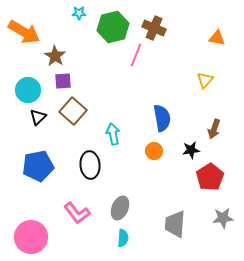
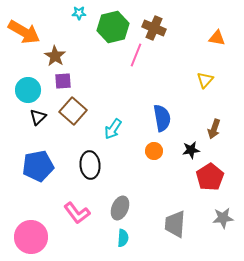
cyan arrow: moved 5 px up; rotated 135 degrees counterclockwise
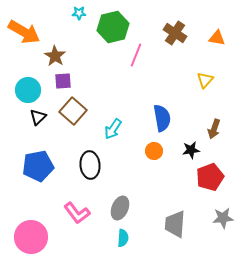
brown cross: moved 21 px right, 5 px down; rotated 10 degrees clockwise
red pentagon: rotated 12 degrees clockwise
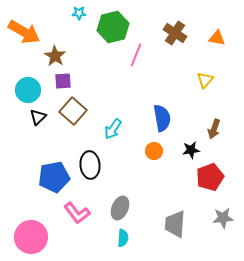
blue pentagon: moved 16 px right, 11 px down
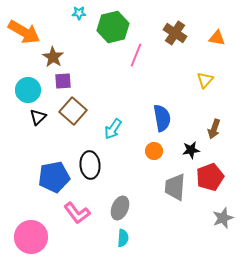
brown star: moved 2 px left, 1 px down
gray star: rotated 15 degrees counterclockwise
gray trapezoid: moved 37 px up
